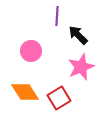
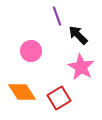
purple line: rotated 24 degrees counterclockwise
pink star: rotated 20 degrees counterclockwise
orange diamond: moved 3 px left
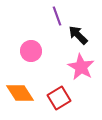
orange diamond: moved 2 px left, 1 px down
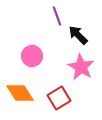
pink circle: moved 1 px right, 5 px down
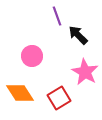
pink star: moved 4 px right, 5 px down
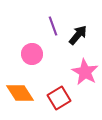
purple line: moved 4 px left, 10 px down
black arrow: rotated 85 degrees clockwise
pink circle: moved 2 px up
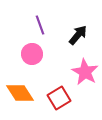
purple line: moved 13 px left, 1 px up
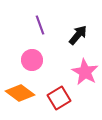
pink circle: moved 6 px down
orange diamond: rotated 20 degrees counterclockwise
